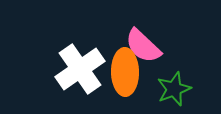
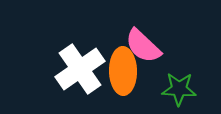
orange ellipse: moved 2 px left, 1 px up
green star: moved 5 px right; rotated 24 degrees clockwise
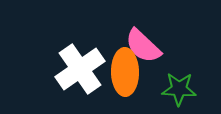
orange ellipse: moved 2 px right, 1 px down
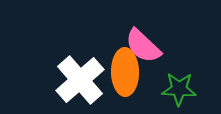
white cross: moved 11 px down; rotated 6 degrees counterclockwise
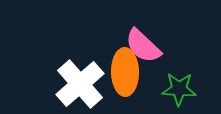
white cross: moved 4 px down
